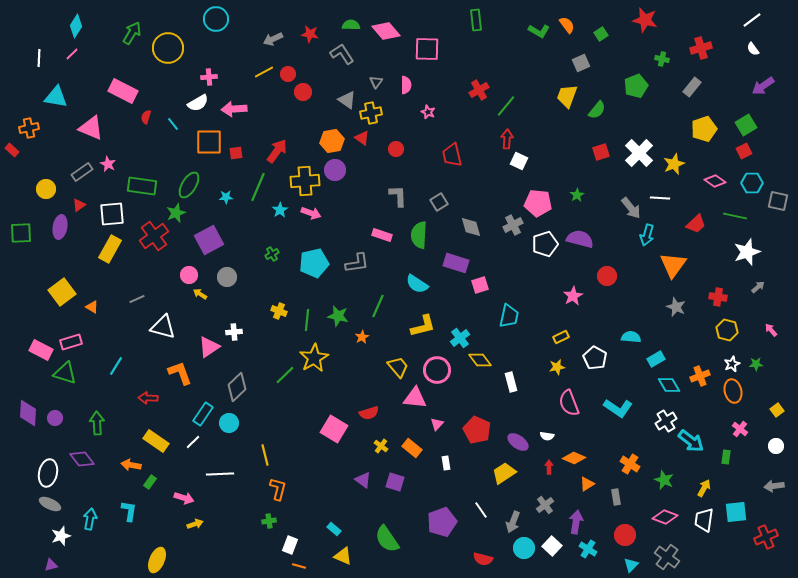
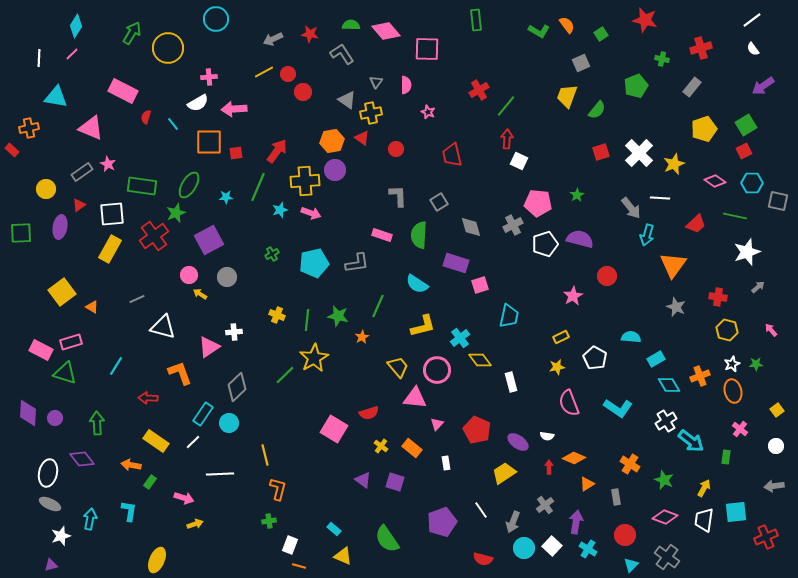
cyan star at (280, 210): rotated 14 degrees clockwise
yellow cross at (279, 311): moved 2 px left, 4 px down
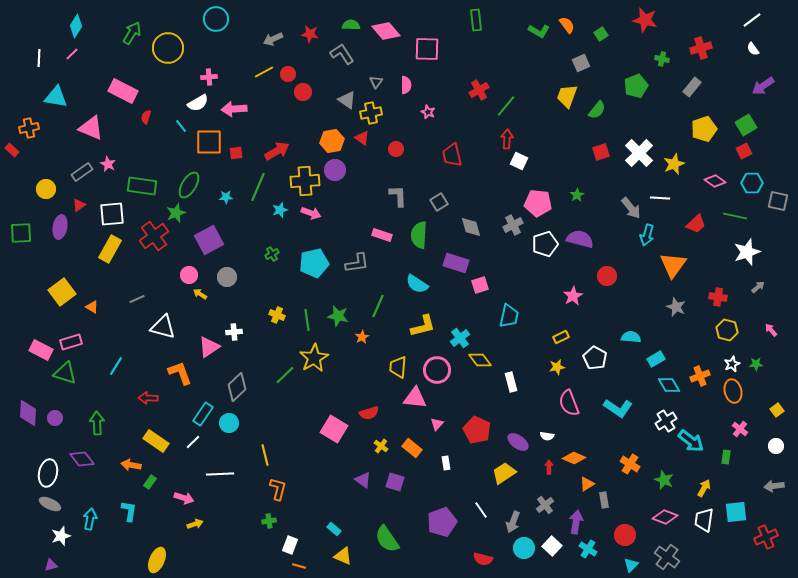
cyan line at (173, 124): moved 8 px right, 2 px down
red arrow at (277, 151): rotated 25 degrees clockwise
green line at (307, 320): rotated 15 degrees counterclockwise
yellow trapezoid at (398, 367): rotated 135 degrees counterclockwise
gray rectangle at (616, 497): moved 12 px left, 3 px down
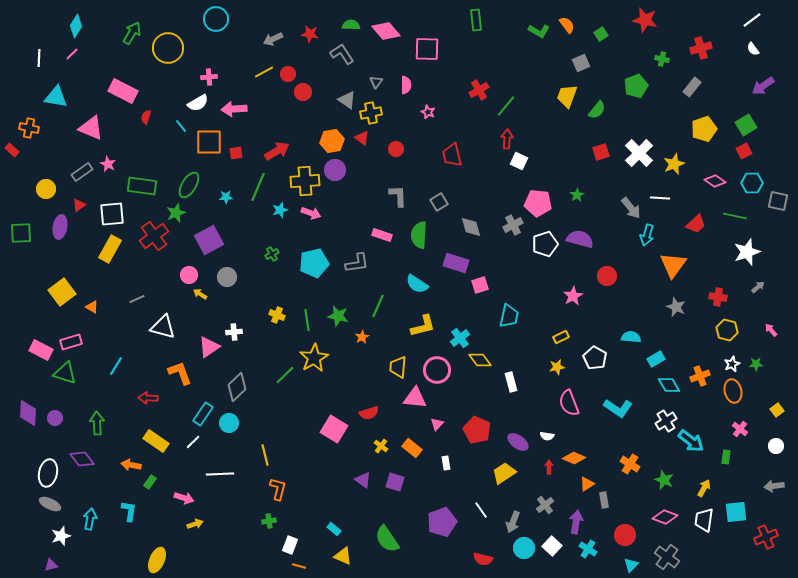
orange cross at (29, 128): rotated 24 degrees clockwise
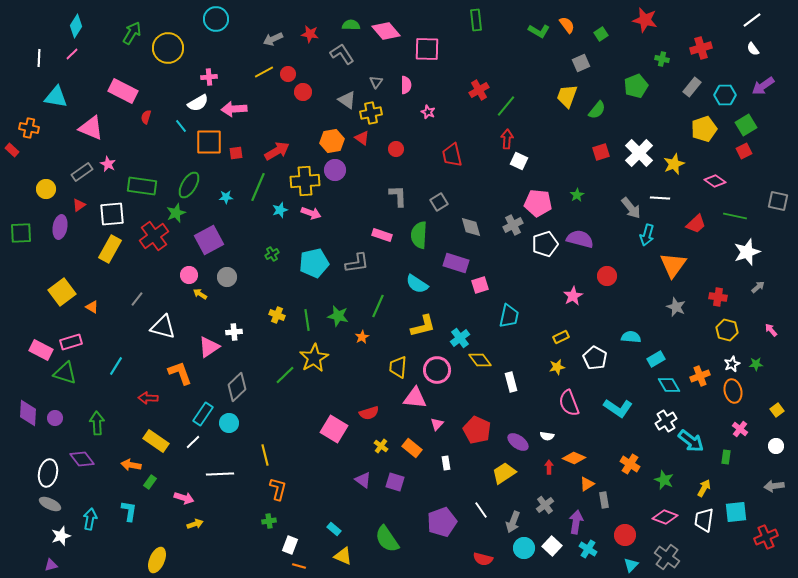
cyan hexagon at (752, 183): moved 27 px left, 88 px up
gray line at (137, 299): rotated 28 degrees counterclockwise
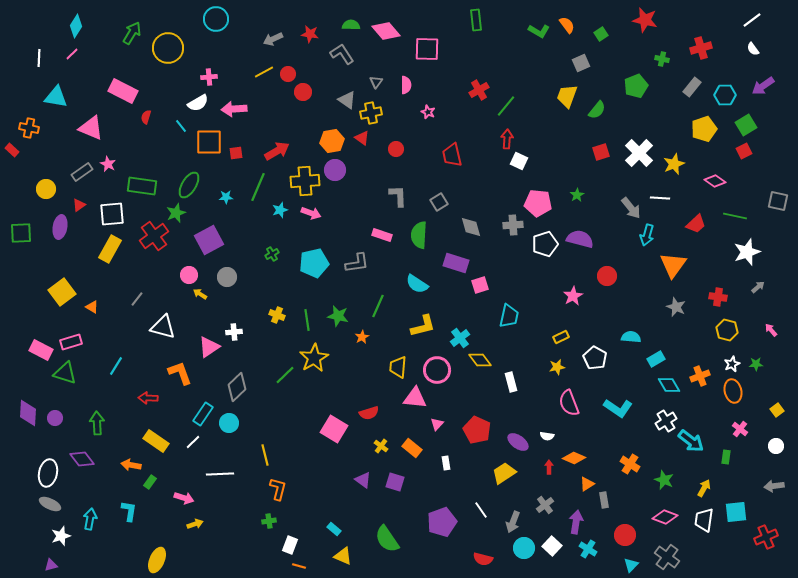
gray cross at (513, 225): rotated 24 degrees clockwise
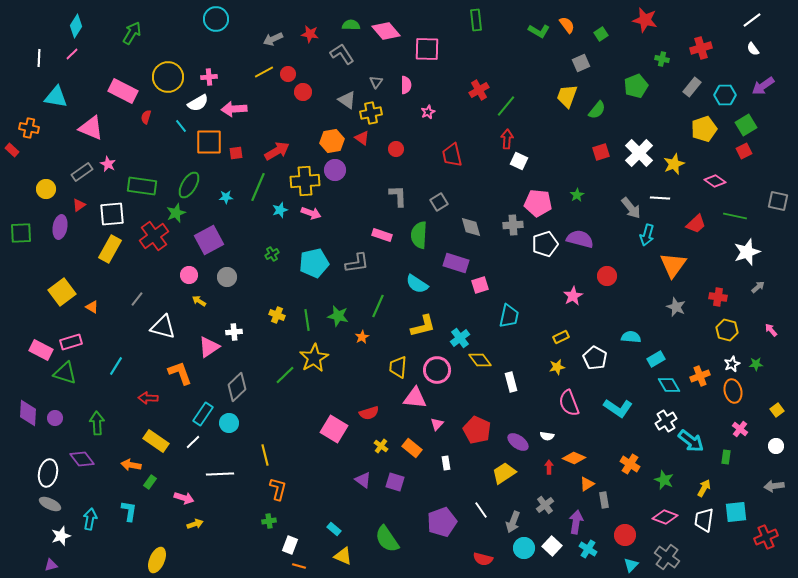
yellow circle at (168, 48): moved 29 px down
pink star at (428, 112): rotated 24 degrees clockwise
yellow arrow at (200, 294): moved 1 px left, 7 px down
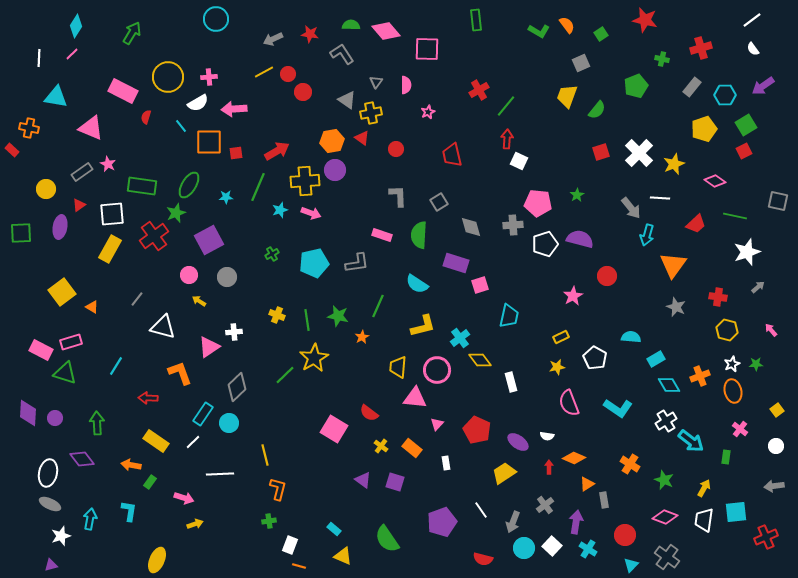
red semicircle at (369, 413): rotated 54 degrees clockwise
